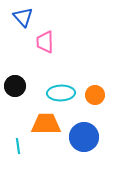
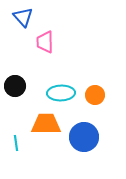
cyan line: moved 2 px left, 3 px up
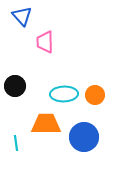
blue triangle: moved 1 px left, 1 px up
cyan ellipse: moved 3 px right, 1 px down
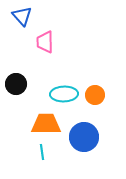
black circle: moved 1 px right, 2 px up
cyan line: moved 26 px right, 9 px down
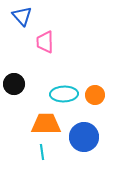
black circle: moved 2 px left
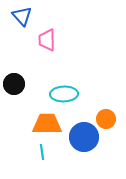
pink trapezoid: moved 2 px right, 2 px up
orange circle: moved 11 px right, 24 px down
orange trapezoid: moved 1 px right
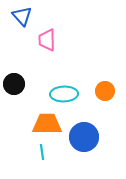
orange circle: moved 1 px left, 28 px up
